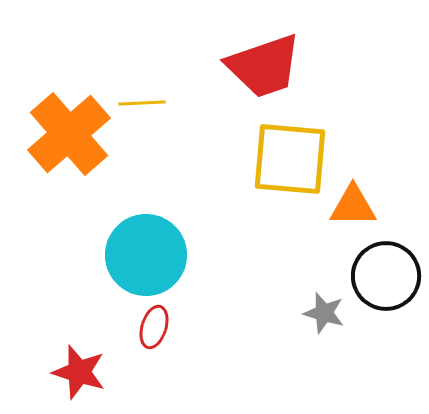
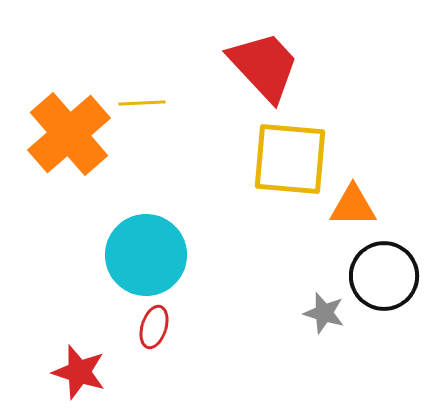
red trapezoid: rotated 114 degrees counterclockwise
black circle: moved 2 px left
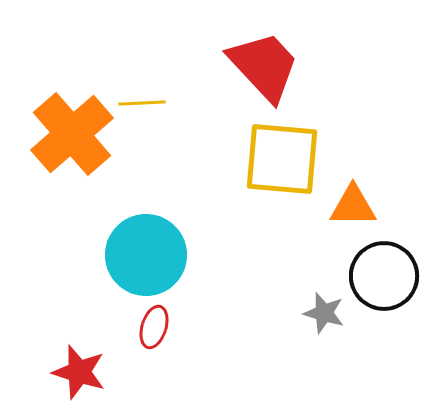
orange cross: moved 3 px right
yellow square: moved 8 px left
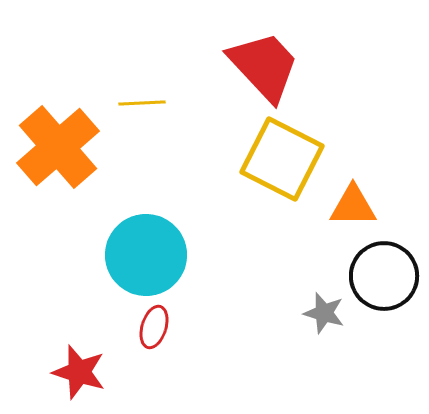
orange cross: moved 14 px left, 13 px down
yellow square: rotated 22 degrees clockwise
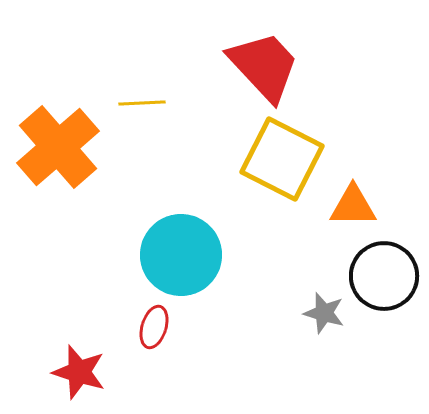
cyan circle: moved 35 px right
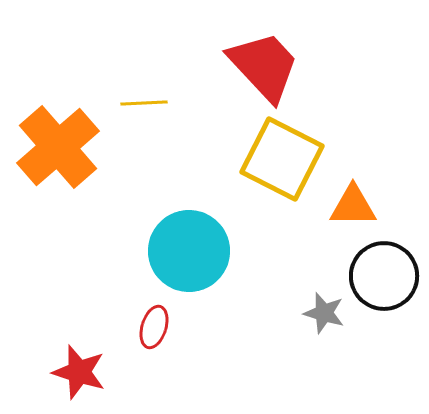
yellow line: moved 2 px right
cyan circle: moved 8 px right, 4 px up
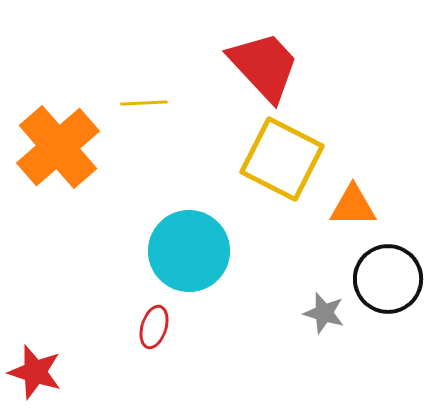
black circle: moved 4 px right, 3 px down
red star: moved 44 px left
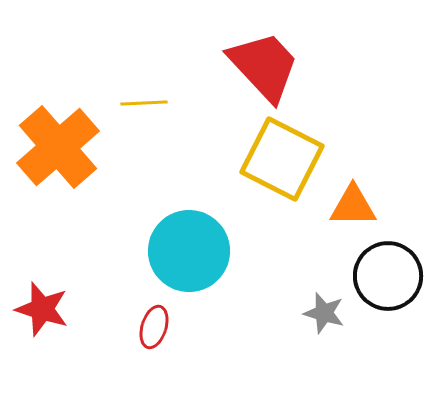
black circle: moved 3 px up
red star: moved 7 px right, 63 px up
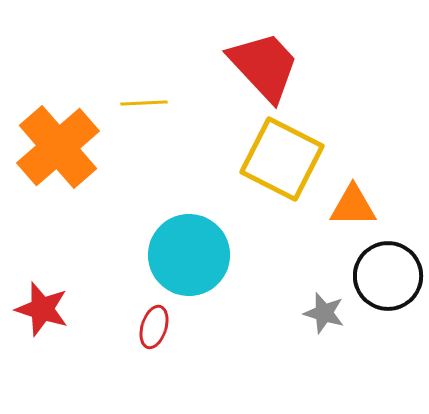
cyan circle: moved 4 px down
